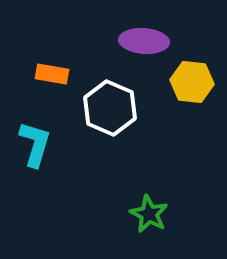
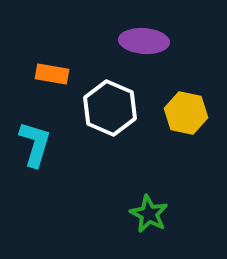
yellow hexagon: moved 6 px left, 31 px down; rotated 6 degrees clockwise
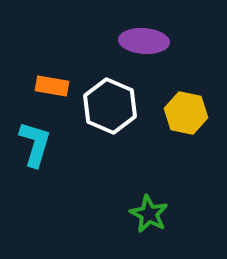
orange rectangle: moved 12 px down
white hexagon: moved 2 px up
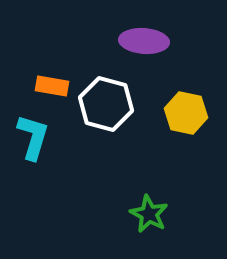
white hexagon: moved 4 px left, 2 px up; rotated 8 degrees counterclockwise
cyan L-shape: moved 2 px left, 7 px up
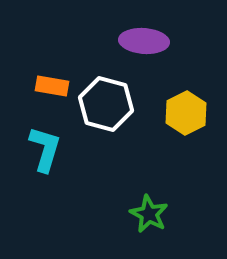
yellow hexagon: rotated 21 degrees clockwise
cyan L-shape: moved 12 px right, 12 px down
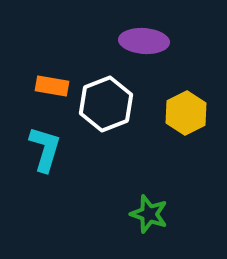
white hexagon: rotated 24 degrees clockwise
green star: rotated 9 degrees counterclockwise
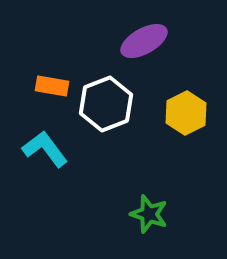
purple ellipse: rotated 33 degrees counterclockwise
cyan L-shape: rotated 54 degrees counterclockwise
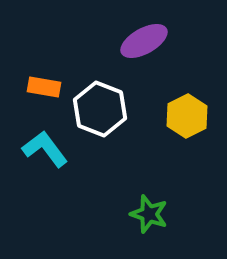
orange rectangle: moved 8 px left, 1 px down
white hexagon: moved 6 px left, 5 px down; rotated 18 degrees counterclockwise
yellow hexagon: moved 1 px right, 3 px down
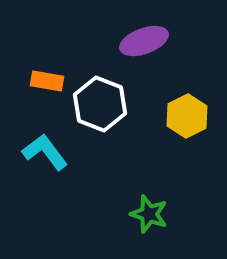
purple ellipse: rotated 9 degrees clockwise
orange rectangle: moved 3 px right, 6 px up
white hexagon: moved 5 px up
cyan L-shape: moved 3 px down
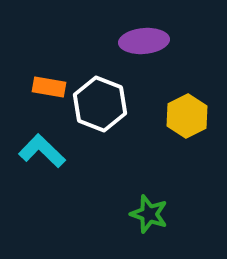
purple ellipse: rotated 15 degrees clockwise
orange rectangle: moved 2 px right, 6 px down
cyan L-shape: moved 3 px left, 1 px up; rotated 9 degrees counterclockwise
